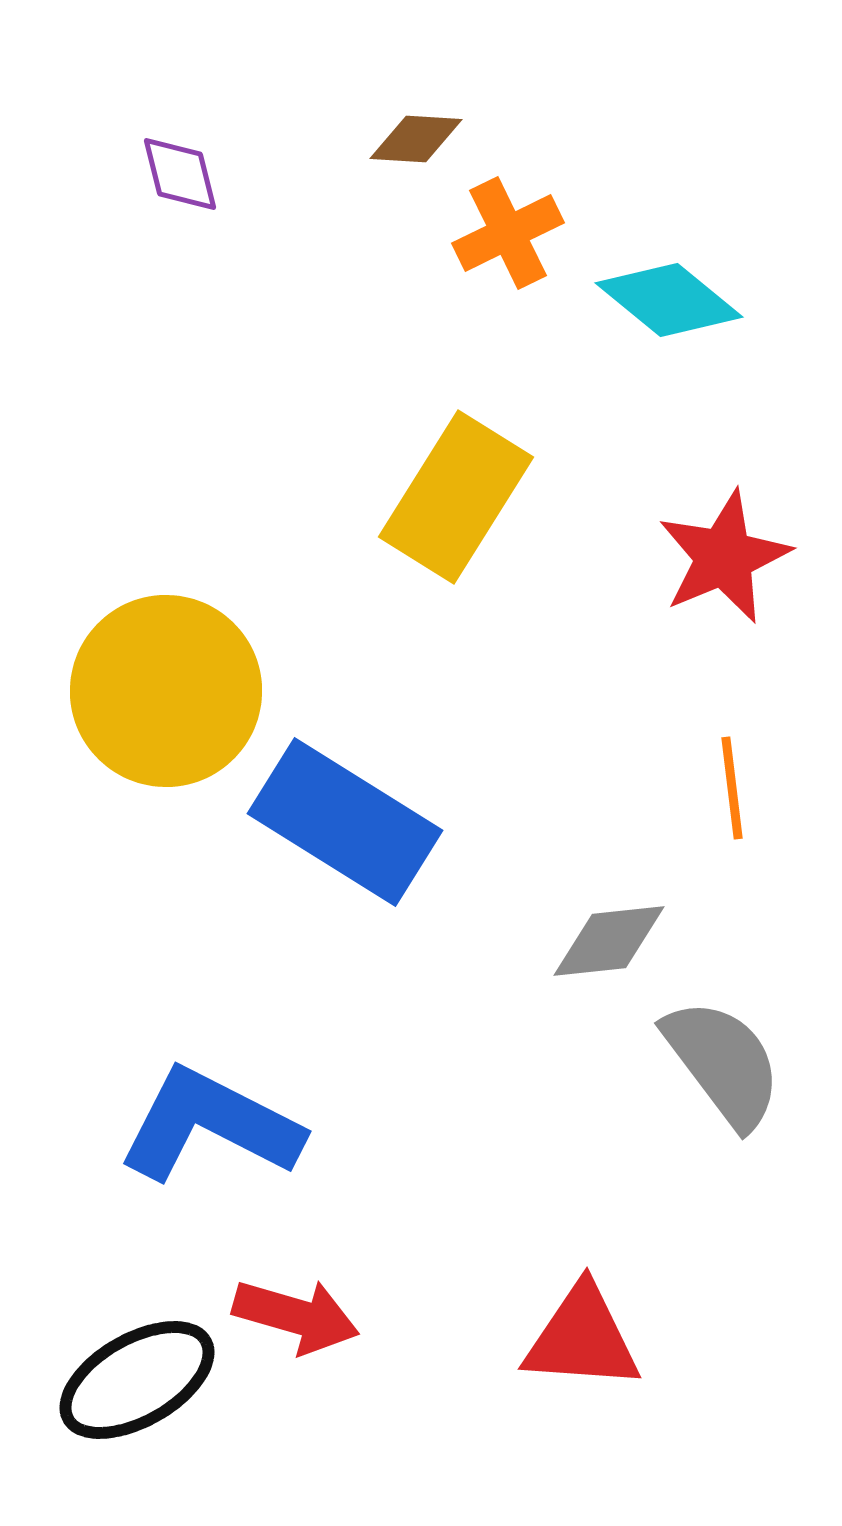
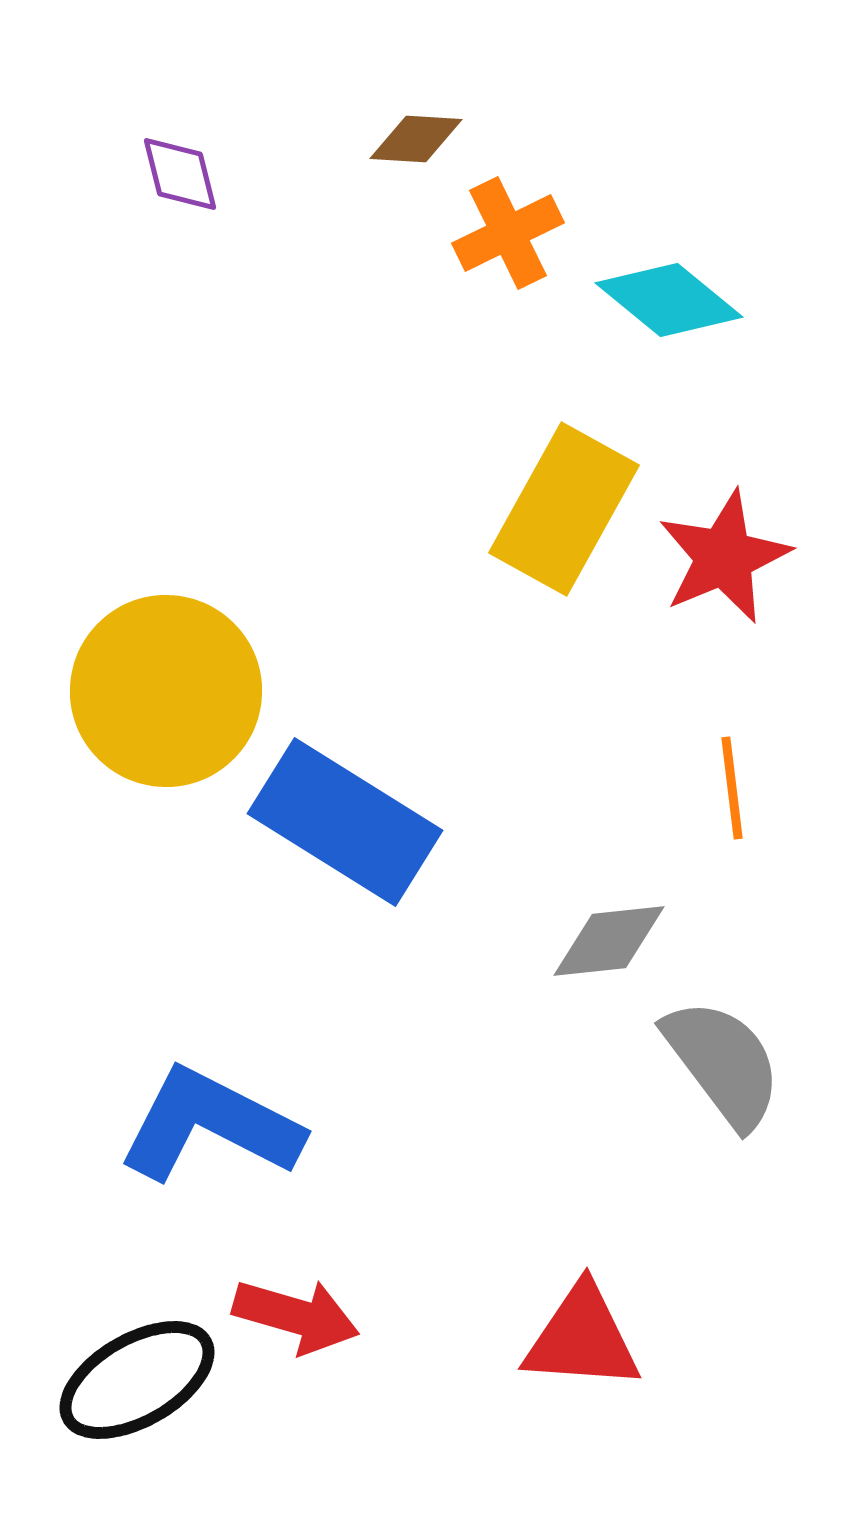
yellow rectangle: moved 108 px right, 12 px down; rotated 3 degrees counterclockwise
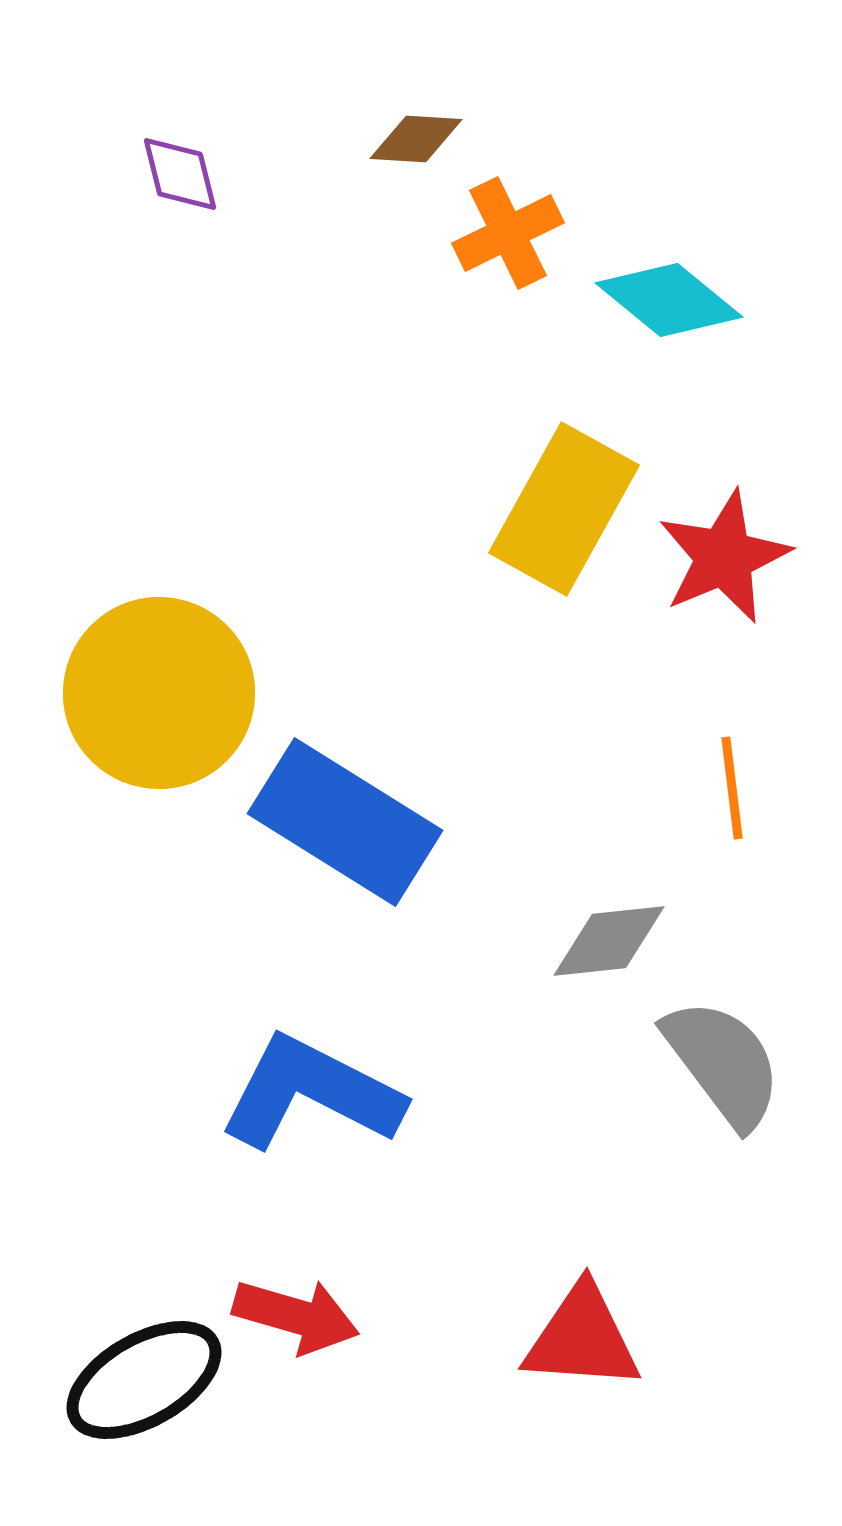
yellow circle: moved 7 px left, 2 px down
blue L-shape: moved 101 px right, 32 px up
black ellipse: moved 7 px right
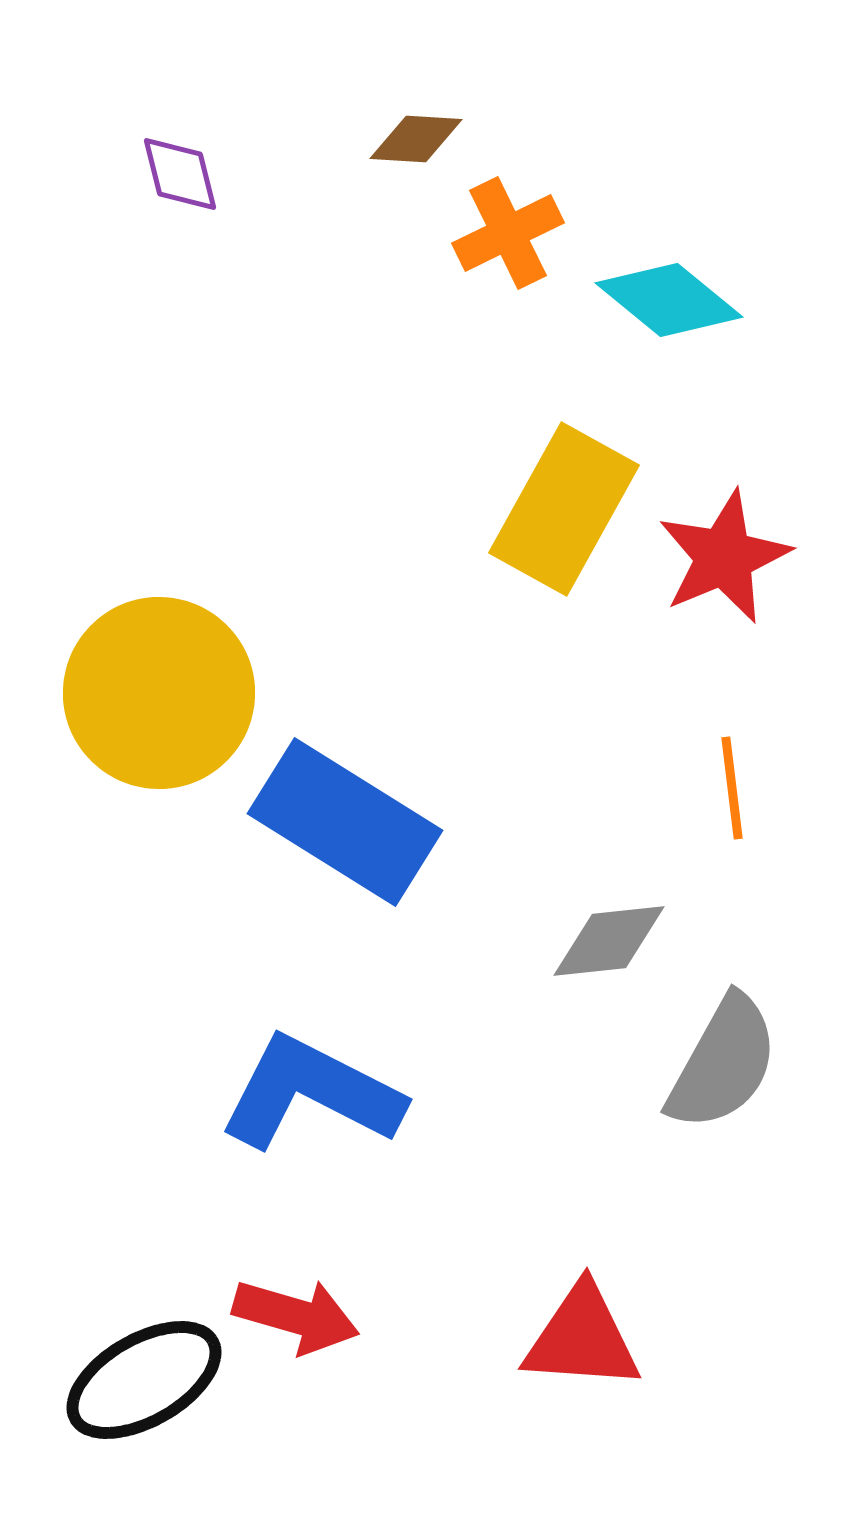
gray semicircle: rotated 66 degrees clockwise
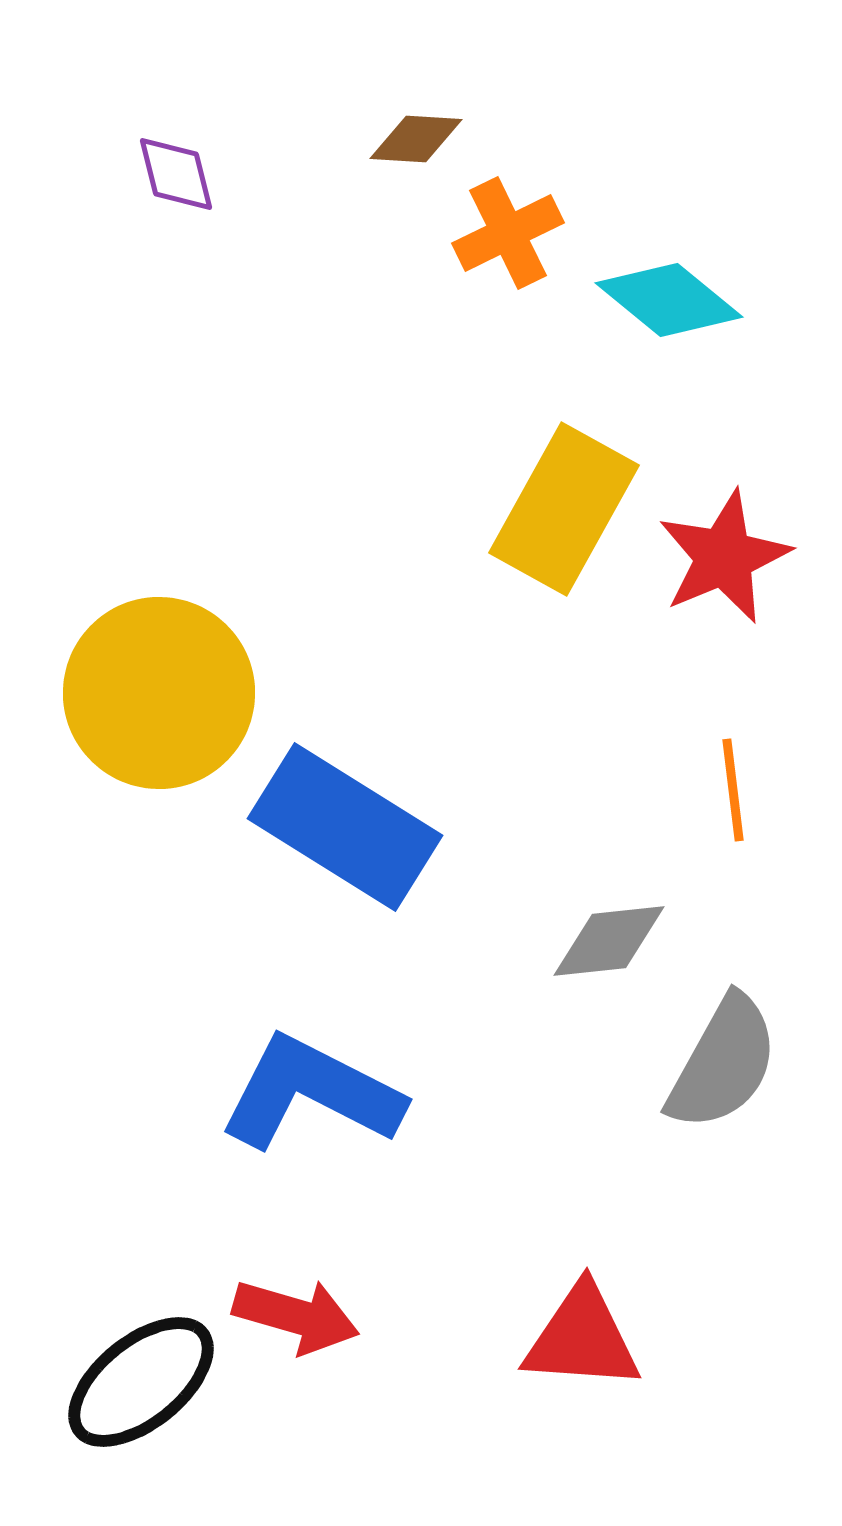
purple diamond: moved 4 px left
orange line: moved 1 px right, 2 px down
blue rectangle: moved 5 px down
black ellipse: moved 3 px left, 2 px down; rotated 9 degrees counterclockwise
